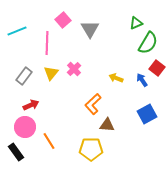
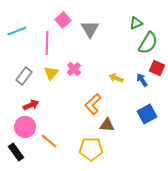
red square: rotated 14 degrees counterclockwise
orange line: rotated 18 degrees counterclockwise
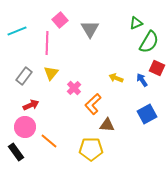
pink square: moved 3 px left
green semicircle: moved 1 px right, 1 px up
pink cross: moved 19 px down
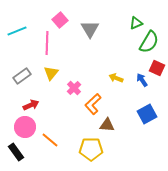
gray rectangle: moved 2 px left; rotated 18 degrees clockwise
orange line: moved 1 px right, 1 px up
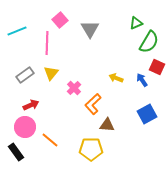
red square: moved 1 px up
gray rectangle: moved 3 px right, 1 px up
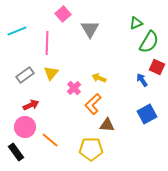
pink square: moved 3 px right, 6 px up
yellow arrow: moved 17 px left
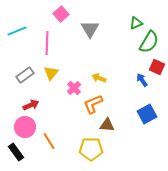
pink square: moved 2 px left
orange L-shape: rotated 20 degrees clockwise
orange line: moved 1 px left, 1 px down; rotated 18 degrees clockwise
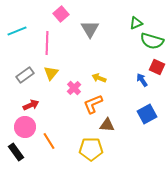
green semicircle: moved 3 px right, 1 px up; rotated 75 degrees clockwise
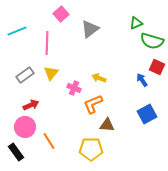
gray triangle: rotated 24 degrees clockwise
pink cross: rotated 24 degrees counterclockwise
